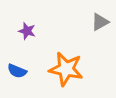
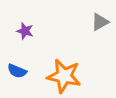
purple star: moved 2 px left
orange star: moved 2 px left, 7 px down
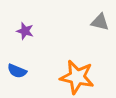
gray triangle: rotated 42 degrees clockwise
orange star: moved 13 px right, 1 px down
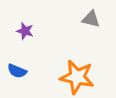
gray triangle: moved 9 px left, 3 px up
